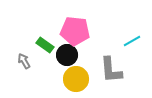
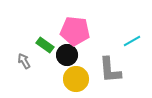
gray L-shape: moved 1 px left
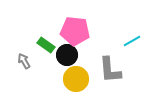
green rectangle: moved 1 px right
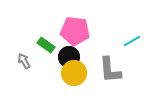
black circle: moved 2 px right, 2 px down
yellow circle: moved 2 px left, 6 px up
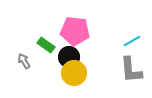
gray L-shape: moved 21 px right
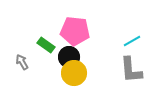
gray arrow: moved 2 px left, 1 px down
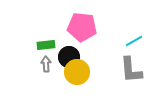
pink pentagon: moved 7 px right, 4 px up
cyan line: moved 2 px right
green rectangle: rotated 42 degrees counterclockwise
gray arrow: moved 24 px right, 2 px down; rotated 28 degrees clockwise
yellow circle: moved 3 px right, 1 px up
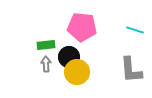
cyan line: moved 1 px right, 11 px up; rotated 48 degrees clockwise
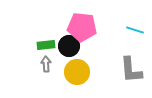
black circle: moved 11 px up
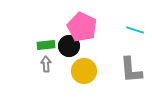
pink pentagon: rotated 20 degrees clockwise
yellow circle: moved 7 px right, 1 px up
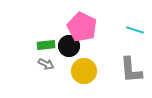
gray arrow: rotated 119 degrees clockwise
